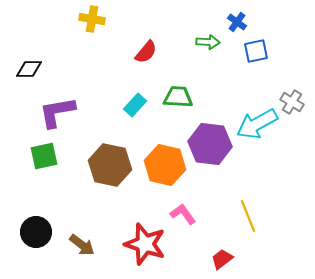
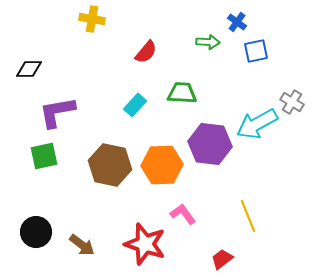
green trapezoid: moved 4 px right, 4 px up
orange hexagon: moved 3 px left; rotated 15 degrees counterclockwise
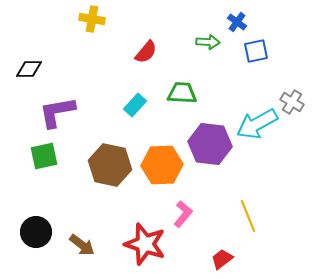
pink L-shape: rotated 76 degrees clockwise
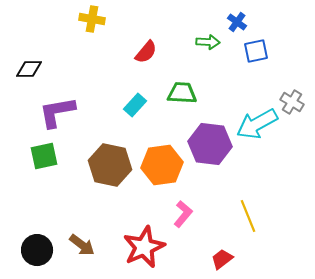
orange hexagon: rotated 6 degrees counterclockwise
black circle: moved 1 px right, 18 px down
red star: moved 1 px left, 3 px down; rotated 30 degrees clockwise
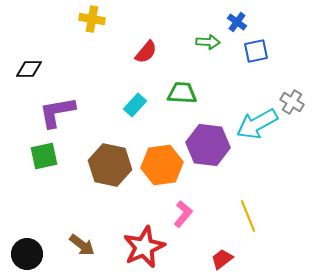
purple hexagon: moved 2 px left, 1 px down
black circle: moved 10 px left, 4 px down
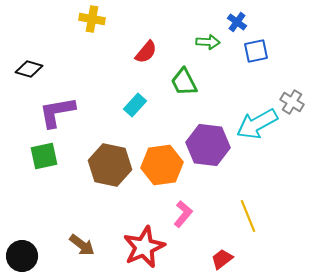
black diamond: rotated 16 degrees clockwise
green trapezoid: moved 2 px right, 11 px up; rotated 120 degrees counterclockwise
black circle: moved 5 px left, 2 px down
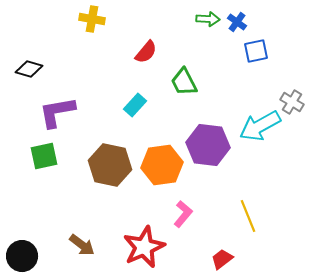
green arrow: moved 23 px up
cyan arrow: moved 3 px right, 2 px down
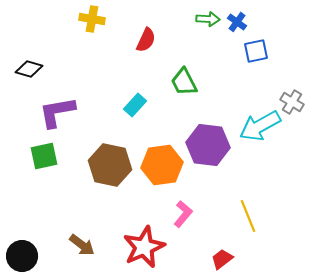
red semicircle: moved 12 px up; rotated 15 degrees counterclockwise
